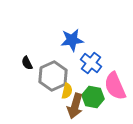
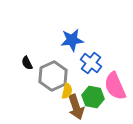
brown arrow: moved 1 px right, 1 px down; rotated 35 degrees counterclockwise
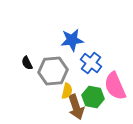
gray hexagon: moved 5 px up; rotated 20 degrees clockwise
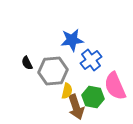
blue cross: moved 3 px up; rotated 15 degrees clockwise
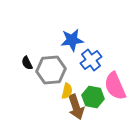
gray hexagon: moved 2 px left, 1 px up
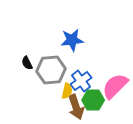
blue cross: moved 10 px left, 21 px down
pink semicircle: rotated 68 degrees clockwise
green hexagon: moved 3 px down; rotated 10 degrees counterclockwise
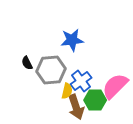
green hexagon: moved 2 px right
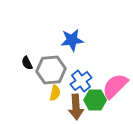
yellow semicircle: moved 12 px left, 2 px down
brown arrow: rotated 15 degrees clockwise
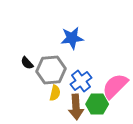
blue star: moved 2 px up
black semicircle: rotated 16 degrees counterclockwise
green hexagon: moved 2 px right, 4 px down
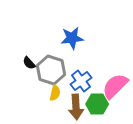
black semicircle: moved 2 px right
gray hexagon: rotated 24 degrees clockwise
